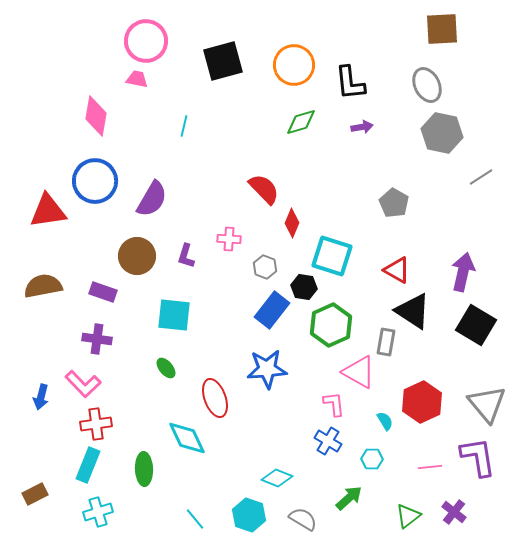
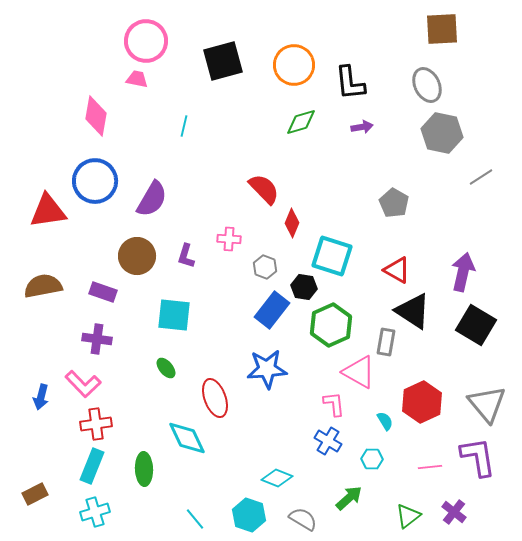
cyan rectangle at (88, 465): moved 4 px right, 1 px down
cyan cross at (98, 512): moved 3 px left
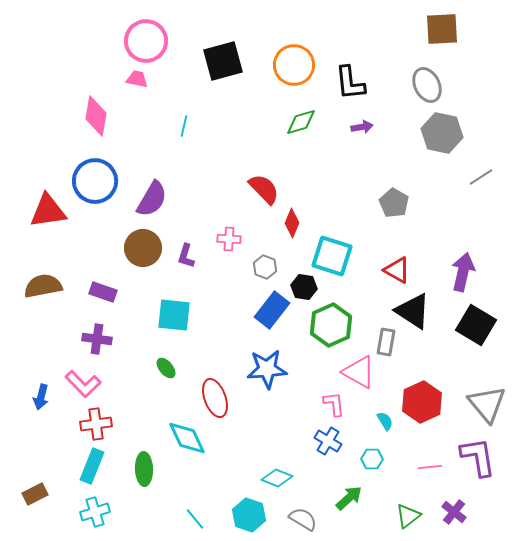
brown circle at (137, 256): moved 6 px right, 8 px up
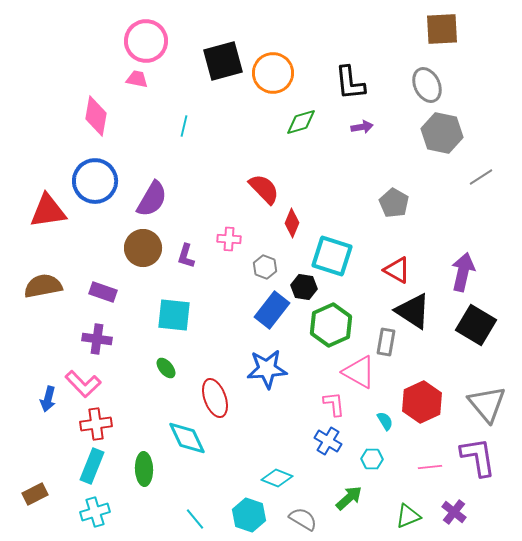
orange circle at (294, 65): moved 21 px left, 8 px down
blue arrow at (41, 397): moved 7 px right, 2 px down
green triangle at (408, 516): rotated 16 degrees clockwise
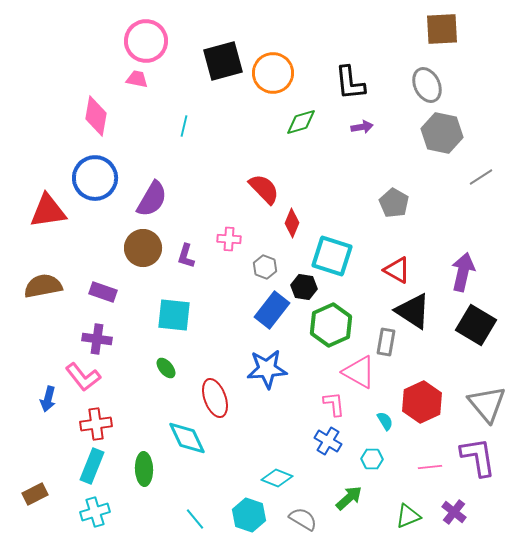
blue circle at (95, 181): moved 3 px up
pink L-shape at (83, 384): moved 7 px up; rotated 6 degrees clockwise
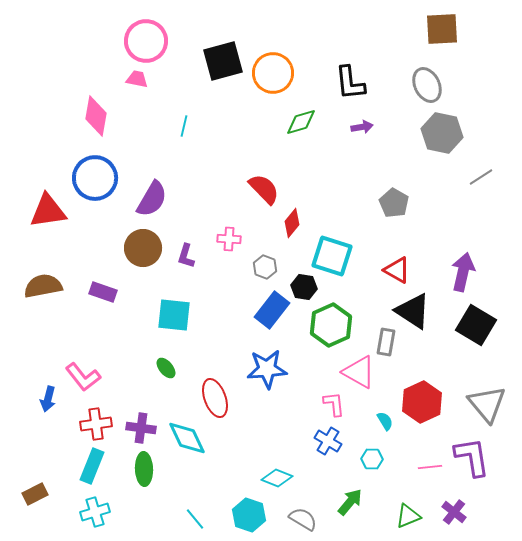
red diamond at (292, 223): rotated 16 degrees clockwise
purple cross at (97, 339): moved 44 px right, 89 px down
purple L-shape at (478, 457): moved 6 px left
green arrow at (349, 498): moved 1 px right, 4 px down; rotated 8 degrees counterclockwise
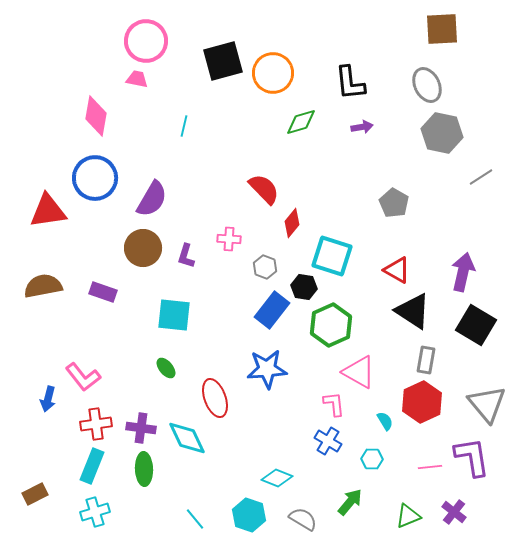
gray rectangle at (386, 342): moved 40 px right, 18 px down
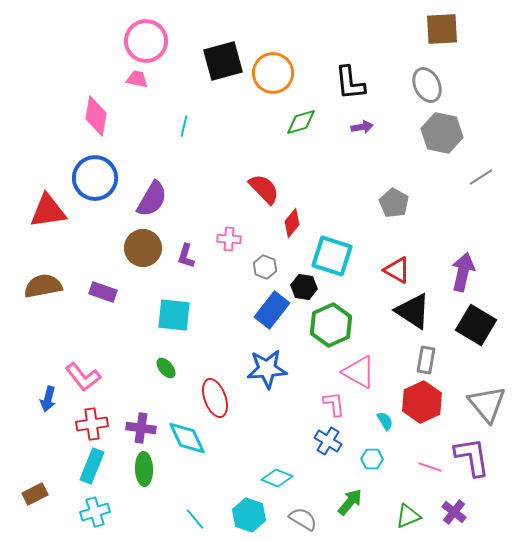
red cross at (96, 424): moved 4 px left
pink line at (430, 467): rotated 25 degrees clockwise
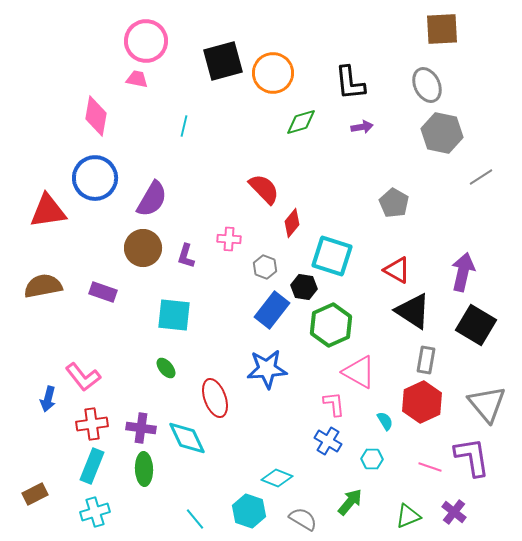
cyan hexagon at (249, 515): moved 4 px up
